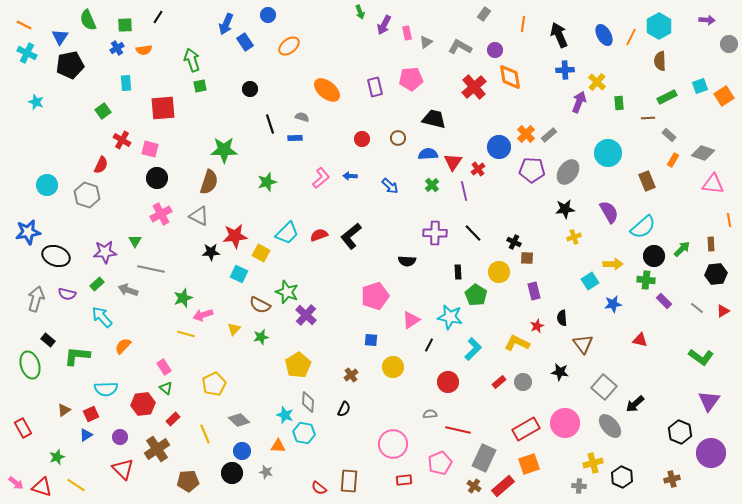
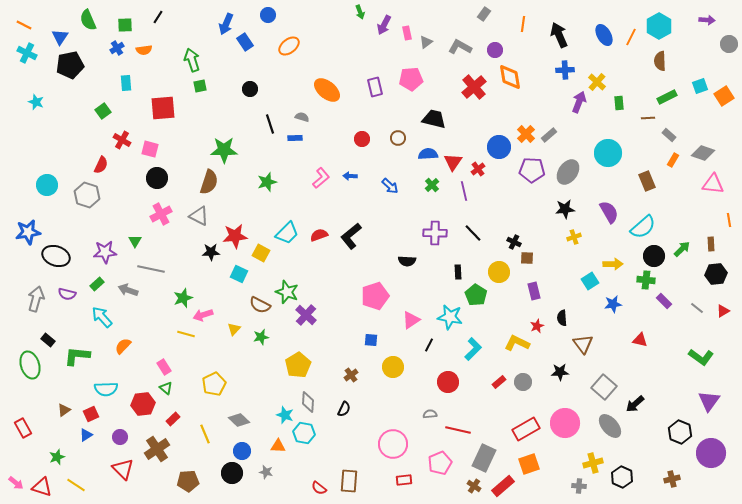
black star at (560, 372): rotated 12 degrees counterclockwise
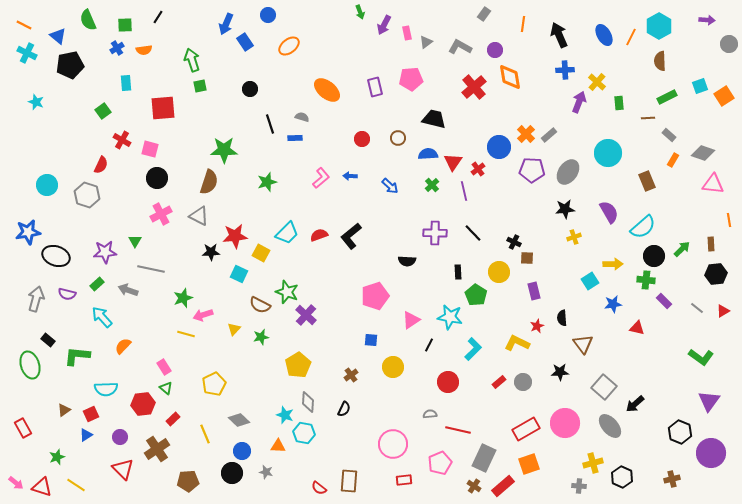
blue triangle at (60, 37): moved 2 px left, 1 px up; rotated 24 degrees counterclockwise
red triangle at (640, 340): moved 3 px left, 12 px up
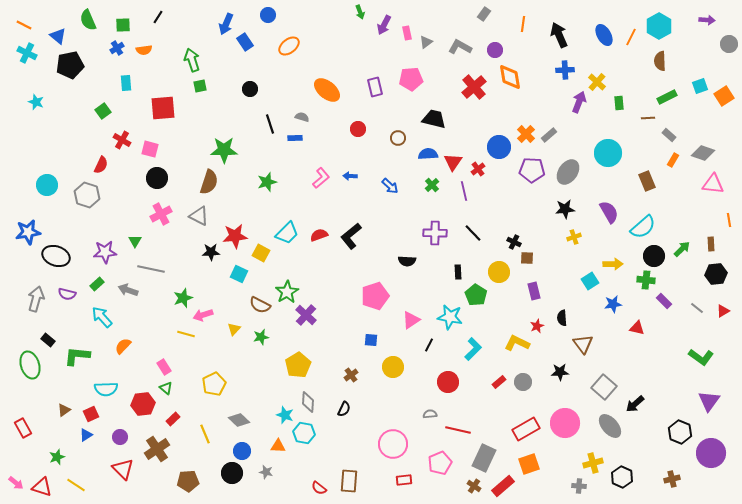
green square at (125, 25): moved 2 px left
red circle at (362, 139): moved 4 px left, 10 px up
green star at (287, 292): rotated 20 degrees clockwise
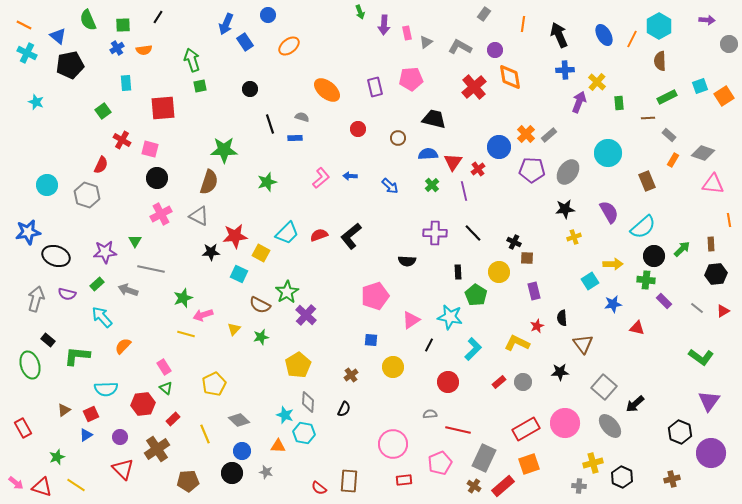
purple arrow at (384, 25): rotated 24 degrees counterclockwise
orange line at (631, 37): moved 1 px right, 2 px down
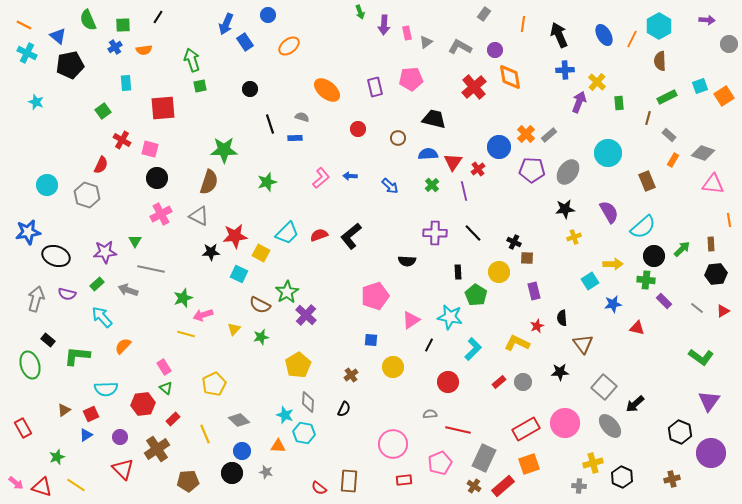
blue cross at (117, 48): moved 2 px left, 1 px up
brown line at (648, 118): rotated 72 degrees counterclockwise
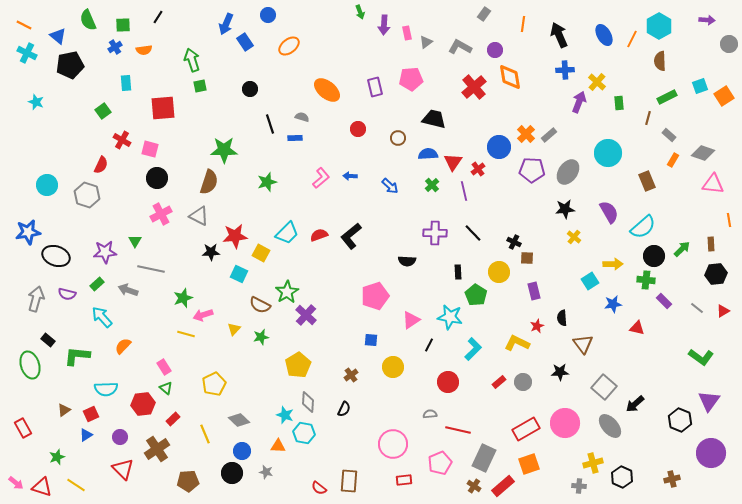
yellow cross at (574, 237): rotated 32 degrees counterclockwise
black hexagon at (680, 432): moved 12 px up
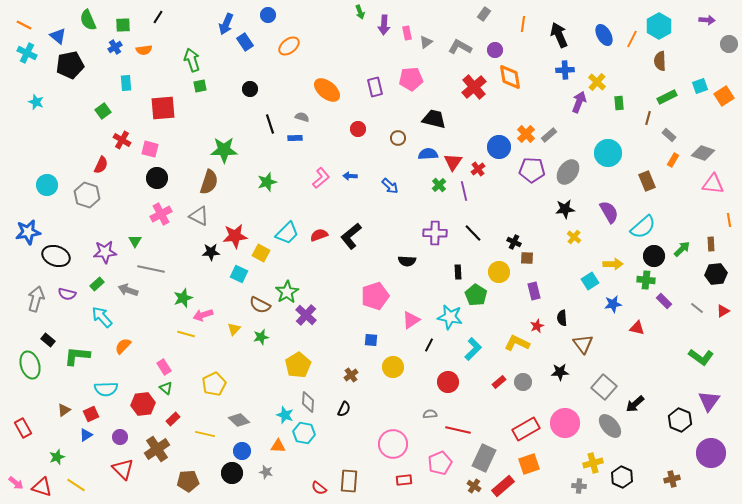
green cross at (432, 185): moved 7 px right
yellow line at (205, 434): rotated 54 degrees counterclockwise
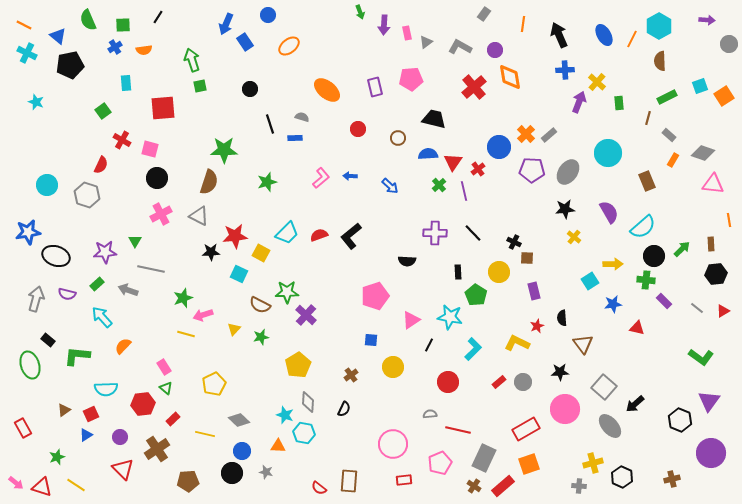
green star at (287, 292): rotated 30 degrees clockwise
pink circle at (565, 423): moved 14 px up
